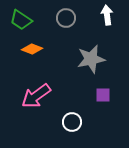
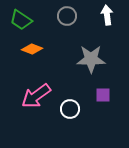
gray circle: moved 1 px right, 2 px up
gray star: rotated 12 degrees clockwise
white circle: moved 2 px left, 13 px up
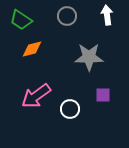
orange diamond: rotated 35 degrees counterclockwise
gray star: moved 2 px left, 2 px up
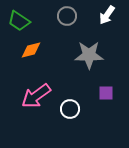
white arrow: rotated 138 degrees counterclockwise
green trapezoid: moved 2 px left, 1 px down
orange diamond: moved 1 px left, 1 px down
gray star: moved 2 px up
purple square: moved 3 px right, 2 px up
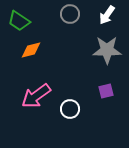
gray circle: moved 3 px right, 2 px up
gray star: moved 18 px right, 5 px up
purple square: moved 2 px up; rotated 14 degrees counterclockwise
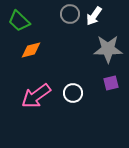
white arrow: moved 13 px left, 1 px down
green trapezoid: rotated 10 degrees clockwise
gray star: moved 1 px right, 1 px up
purple square: moved 5 px right, 8 px up
white circle: moved 3 px right, 16 px up
